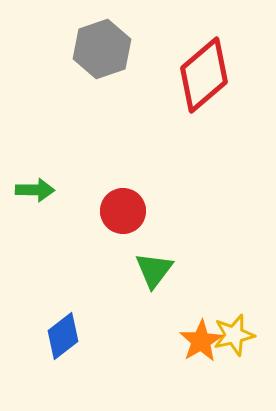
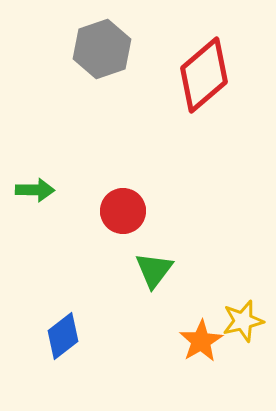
yellow star: moved 9 px right, 14 px up
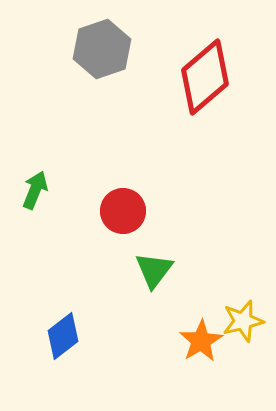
red diamond: moved 1 px right, 2 px down
green arrow: rotated 69 degrees counterclockwise
